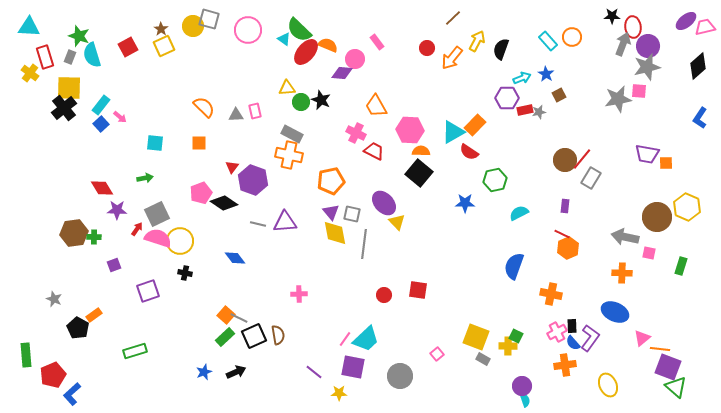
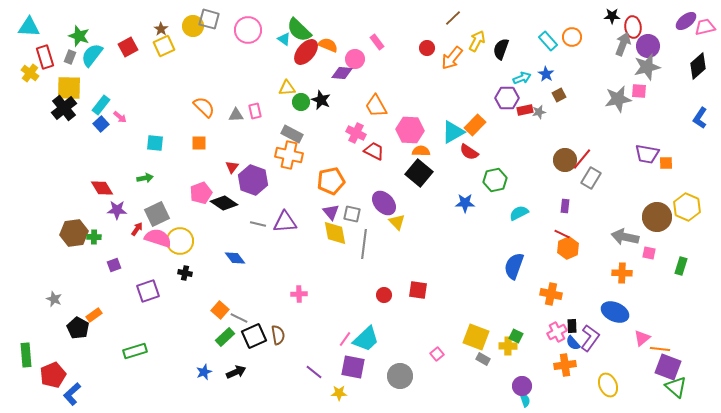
cyan semicircle at (92, 55): rotated 55 degrees clockwise
orange square at (226, 315): moved 6 px left, 5 px up
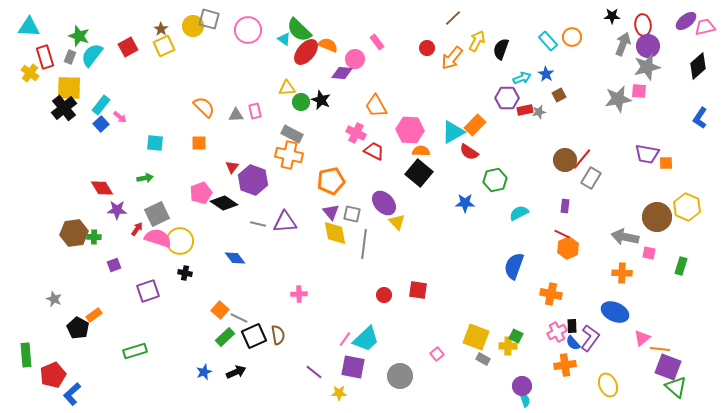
red ellipse at (633, 27): moved 10 px right, 2 px up
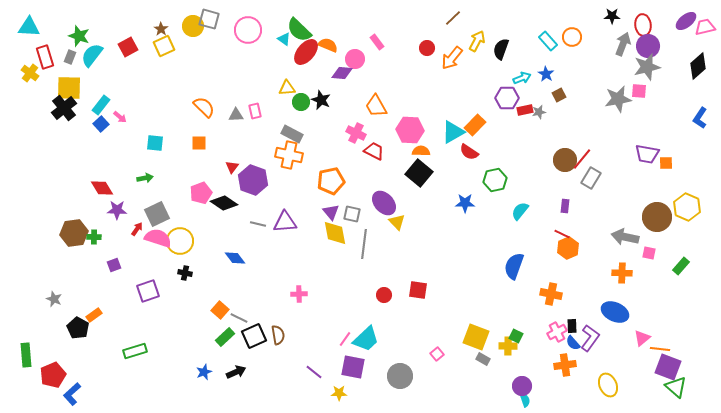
cyan semicircle at (519, 213): moved 1 px right, 2 px up; rotated 24 degrees counterclockwise
green rectangle at (681, 266): rotated 24 degrees clockwise
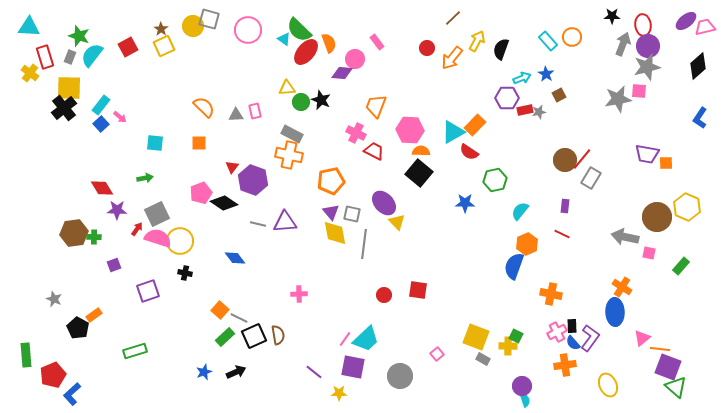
orange semicircle at (328, 45): moved 1 px right, 2 px up; rotated 48 degrees clockwise
orange trapezoid at (376, 106): rotated 50 degrees clockwise
orange hexagon at (568, 248): moved 41 px left, 4 px up
orange cross at (622, 273): moved 14 px down; rotated 30 degrees clockwise
blue ellipse at (615, 312): rotated 64 degrees clockwise
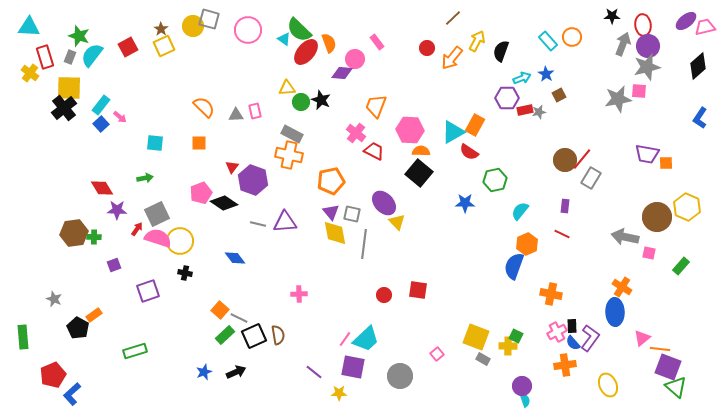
black semicircle at (501, 49): moved 2 px down
orange rectangle at (475, 125): rotated 15 degrees counterclockwise
pink cross at (356, 133): rotated 12 degrees clockwise
green rectangle at (225, 337): moved 2 px up
green rectangle at (26, 355): moved 3 px left, 18 px up
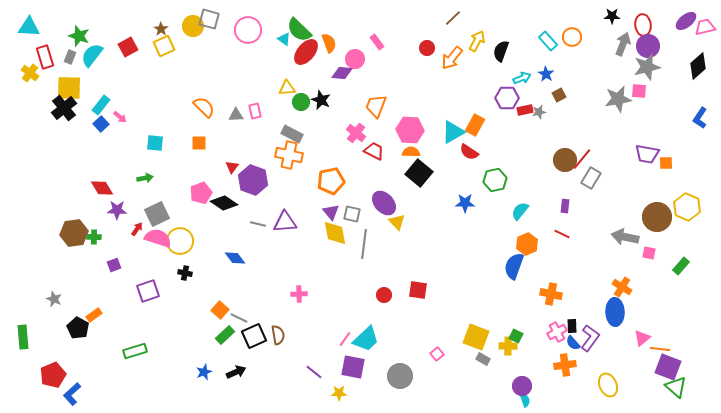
orange semicircle at (421, 151): moved 10 px left, 1 px down
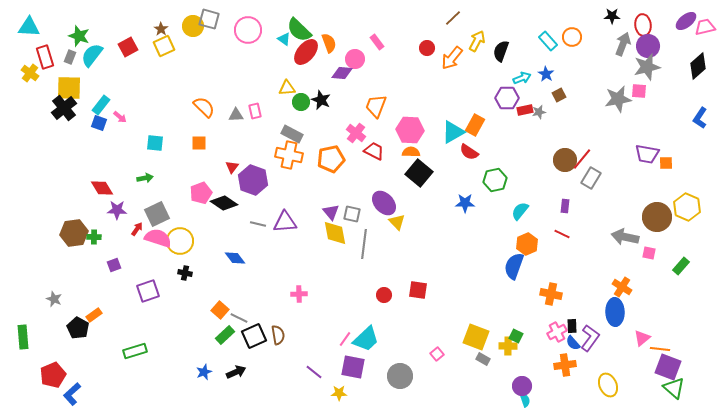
blue square at (101, 124): moved 2 px left, 1 px up; rotated 28 degrees counterclockwise
orange pentagon at (331, 181): moved 22 px up
green triangle at (676, 387): moved 2 px left, 1 px down
